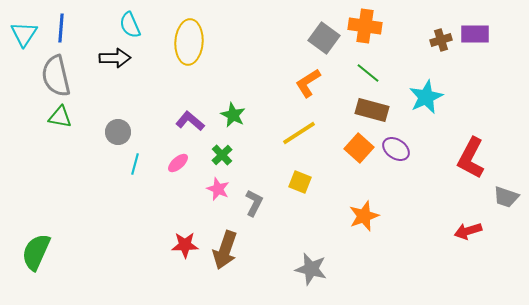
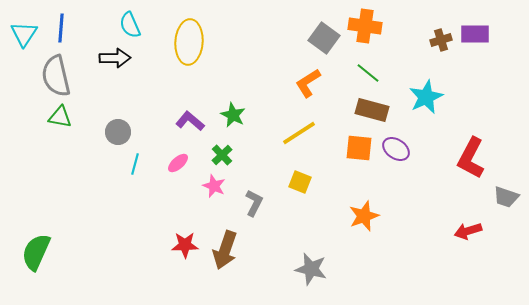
orange square: rotated 36 degrees counterclockwise
pink star: moved 4 px left, 3 px up
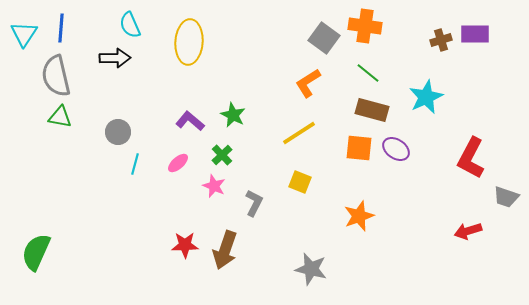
orange star: moved 5 px left
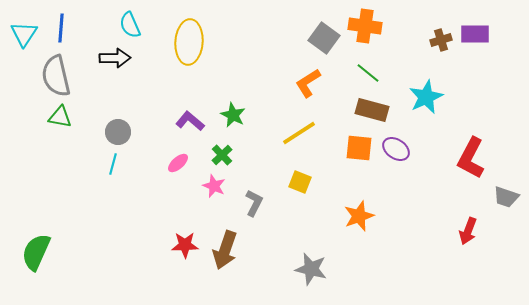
cyan line: moved 22 px left
red arrow: rotated 52 degrees counterclockwise
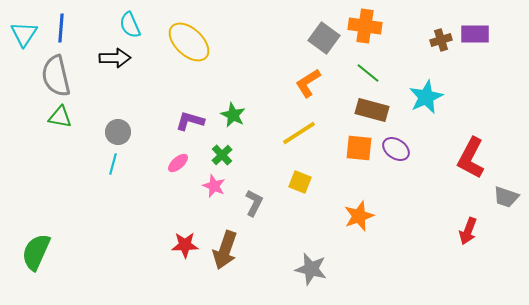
yellow ellipse: rotated 51 degrees counterclockwise
purple L-shape: rotated 24 degrees counterclockwise
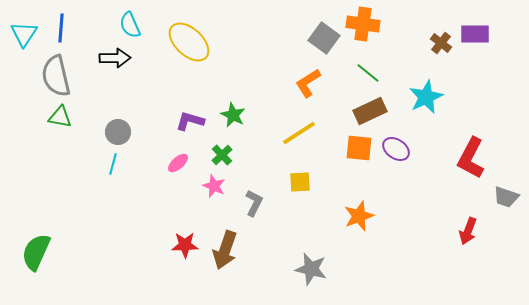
orange cross: moved 2 px left, 2 px up
brown cross: moved 3 px down; rotated 35 degrees counterclockwise
brown rectangle: moved 2 px left, 1 px down; rotated 40 degrees counterclockwise
yellow square: rotated 25 degrees counterclockwise
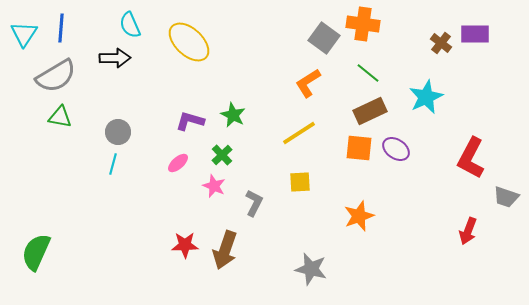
gray semicircle: rotated 108 degrees counterclockwise
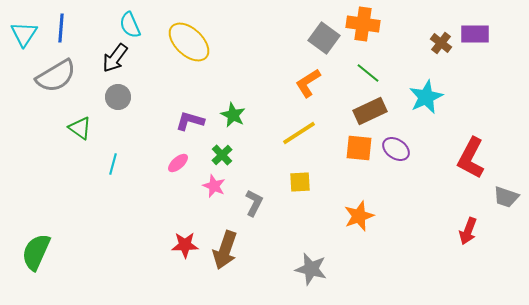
black arrow: rotated 128 degrees clockwise
green triangle: moved 20 px right, 11 px down; rotated 25 degrees clockwise
gray circle: moved 35 px up
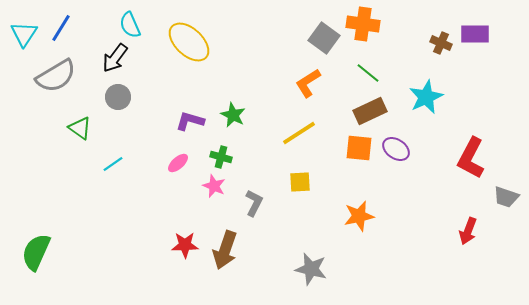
blue line: rotated 28 degrees clockwise
brown cross: rotated 15 degrees counterclockwise
green cross: moved 1 px left, 2 px down; rotated 30 degrees counterclockwise
cyan line: rotated 40 degrees clockwise
orange star: rotated 8 degrees clockwise
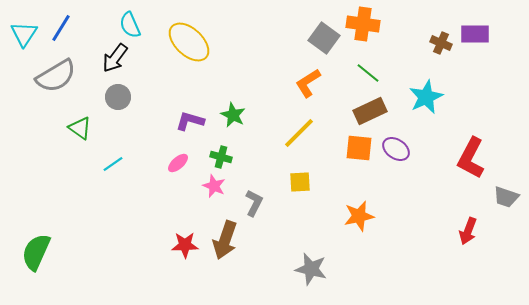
yellow line: rotated 12 degrees counterclockwise
brown arrow: moved 10 px up
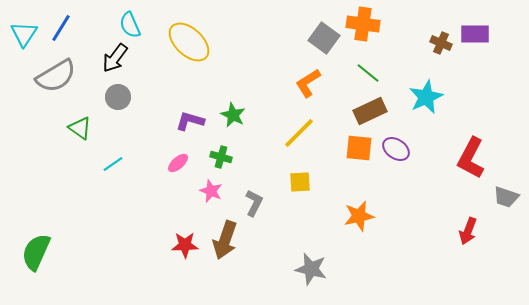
pink star: moved 3 px left, 5 px down
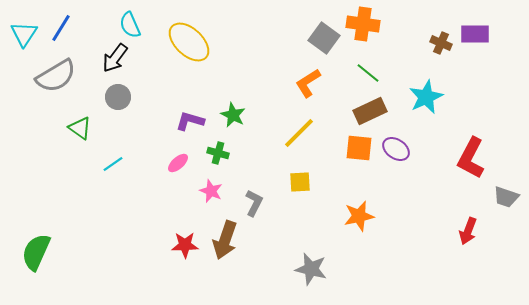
green cross: moved 3 px left, 4 px up
